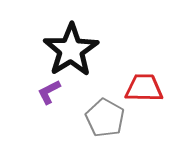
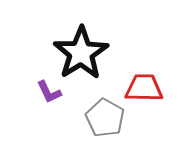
black star: moved 10 px right, 3 px down
purple L-shape: rotated 88 degrees counterclockwise
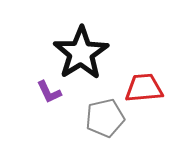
red trapezoid: rotated 6 degrees counterclockwise
gray pentagon: rotated 30 degrees clockwise
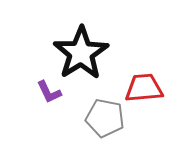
gray pentagon: rotated 24 degrees clockwise
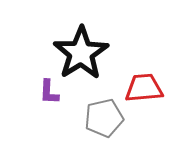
purple L-shape: rotated 28 degrees clockwise
gray pentagon: moved 1 px left; rotated 24 degrees counterclockwise
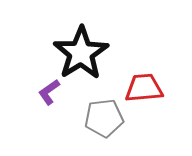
purple L-shape: rotated 52 degrees clockwise
gray pentagon: rotated 6 degrees clockwise
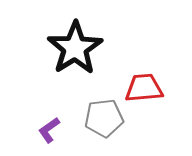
black star: moved 6 px left, 5 px up
purple L-shape: moved 38 px down
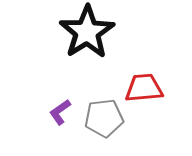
black star: moved 12 px right, 16 px up
purple L-shape: moved 11 px right, 18 px up
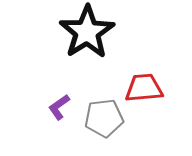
purple L-shape: moved 1 px left, 5 px up
